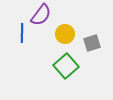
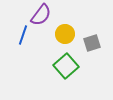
blue line: moved 1 px right, 2 px down; rotated 18 degrees clockwise
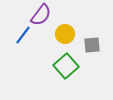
blue line: rotated 18 degrees clockwise
gray square: moved 2 px down; rotated 12 degrees clockwise
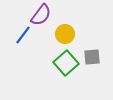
gray square: moved 12 px down
green square: moved 3 px up
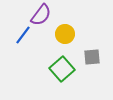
green square: moved 4 px left, 6 px down
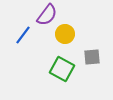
purple semicircle: moved 6 px right
green square: rotated 20 degrees counterclockwise
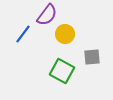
blue line: moved 1 px up
green square: moved 2 px down
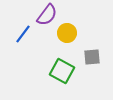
yellow circle: moved 2 px right, 1 px up
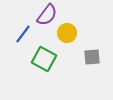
green square: moved 18 px left, 12 px up
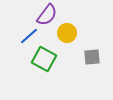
blue line: moved 6 px right, 2 px down; rotated 12 degrees clockwise
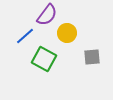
blue line: moved 4 px left
